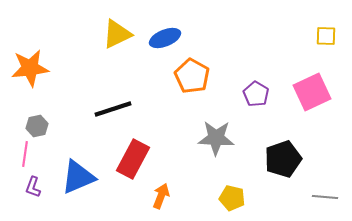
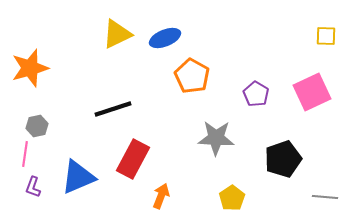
orange star: rotated 9 degrees counterclockwise
yellow pentagon: rotated 25 degrees clockwise
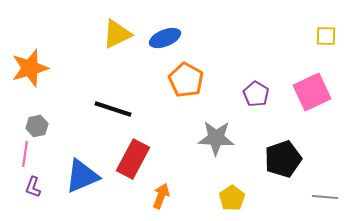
orange pentagon: moved 6 px left, 4 px down
black line: rotated 36 degrees clockwise
blue triangle: moved 4 px right, 1 px up
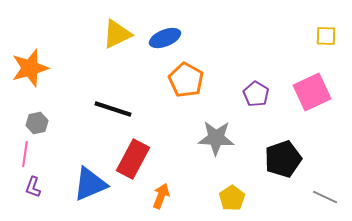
gray hexagon: moved 3 px up
blue triangle: moved 8 px right, 8 px down
gray line: rotated 20 degrees clockwise
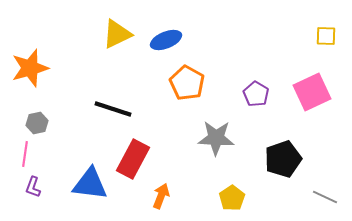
blue ellipse: moved 1 px right, 2 px down
orange pentagon: moved 1 px right, 3 px down
blue triangle: rotated 30 degrees clockwise
